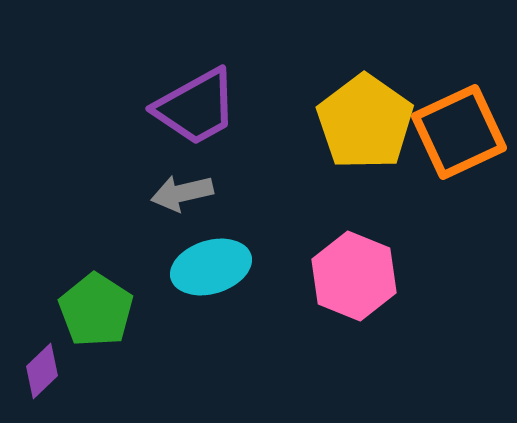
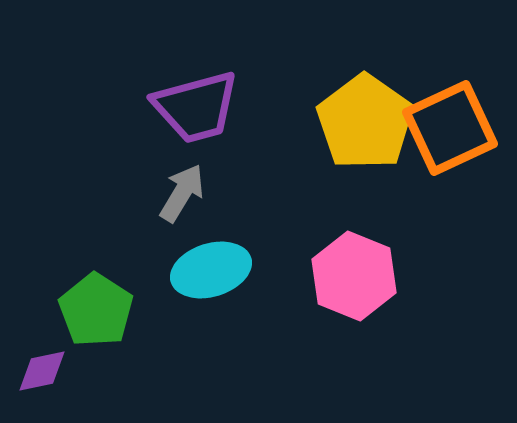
purple trapezoid: rotated 14 degrees clockwise
orange square: moved 9 px left, 4 px up
gray arrow: rotated 134 degrees clockwise
cyan ellipse: moved 3 px down
purple diamond: rotated 32 degrees clockwise
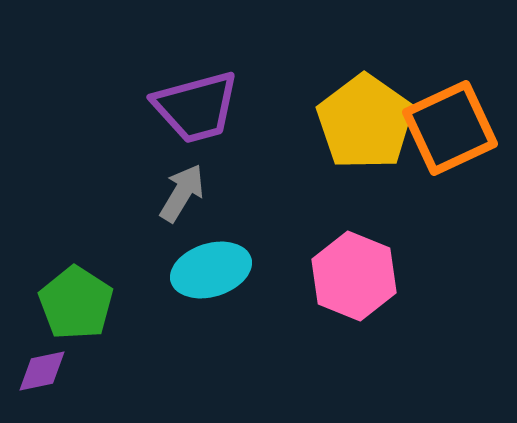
green pentagon: moved 20 px left, 7 px up
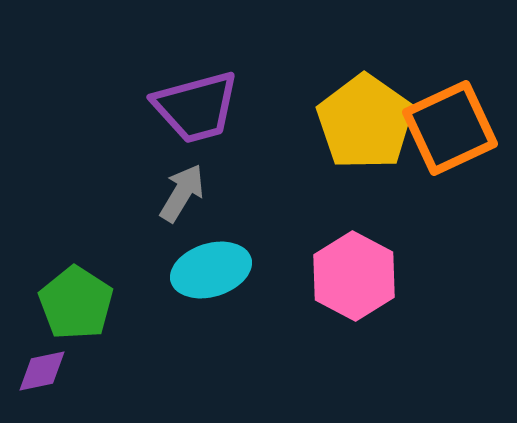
pink hexagon: rotated 6 degrees clockwise
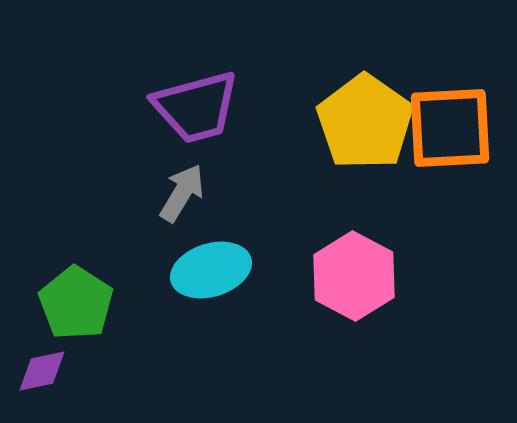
orange square: rotated 22 degrees clockwise
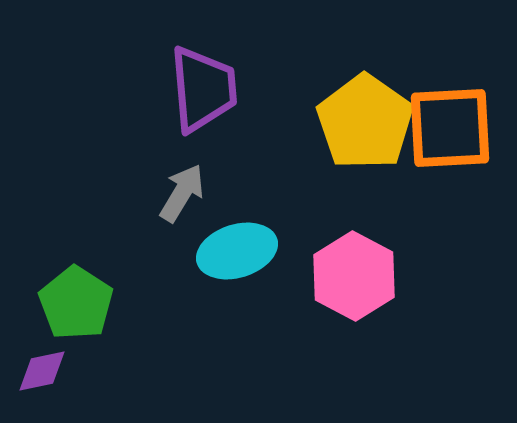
purple trapezoid: moved 7 px right, 18 px up; rotated 80 degrees counterclockwise
cyan ellipse: moved 26 px right, 19 px up
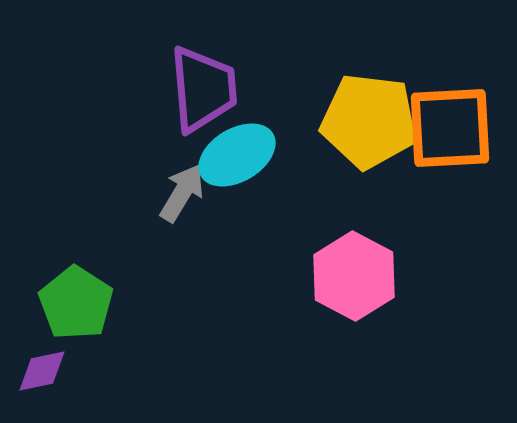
yellow pentagon: moved 4 px right, 1 px up; rotated 28 degrees counterclockwise
cyan ellipse: moved 96 px up; rotated 14 degrees counterclockwise
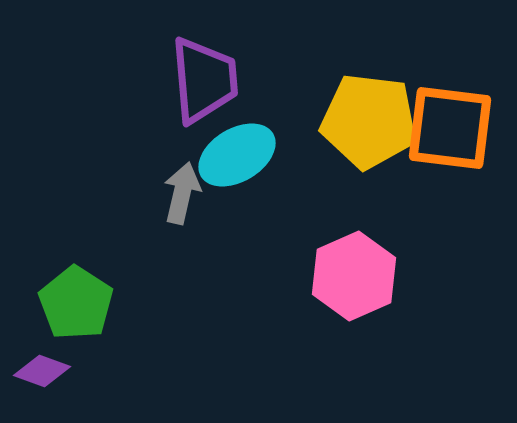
purple trapezoid: moved 1 px right, 9 px up
orange square: rotated 10 degrees clockwise
gray arrow: rotated 18 degrees counterclockwise
pink hexagon: rotated 8 degrees clockwise
purple diamond: rotated 32 degrees clockwise
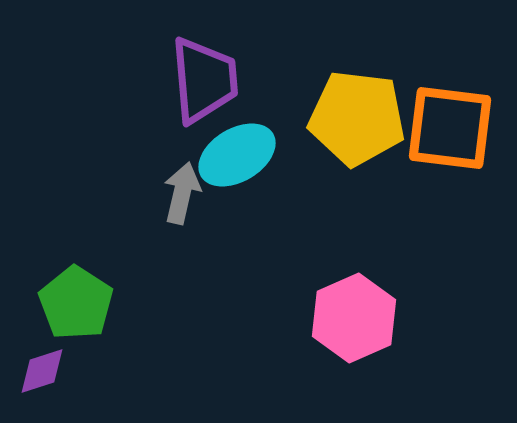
yellow pentagon: moved 12 px left, 3 px up
pink hexagon: moved 42 px down
purple diamond: rotated 38 degrees counterclockwise
